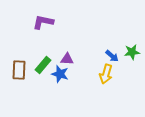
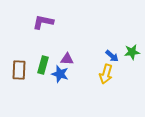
green rectangle: rotated 24 degrees counterclockwise
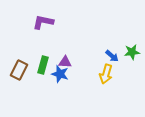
purple triangle: moved 2 px left, 3 px down
brown rectangle: rotated 24 degrees clockwise
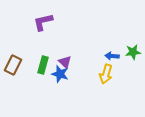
purple L-shape: rotated 25 degrees counterclockwise
green star: moved 1 px right
blue arrow: rotated 144 degrees clockwise
purple triangle: rotated 40 degrees clockwise
brown rectangle: moved 6 px left, 5 px up
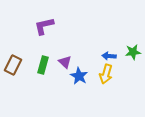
purple L-shape: moved 1 px right, 4 px down
blue arrow: moved 3 px left
blue star: moved 19 px right, 2 px down; rotated 12 degrees clockwise
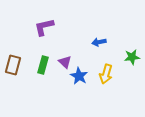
purple L-shape: moved 1 px down
green star: moved 1 px left, 5 px down
blue arrow: moved 10 px left, 14 px up; rotated 16 degrees counterclockwise
brown rectangle: rotated 12 degrees counterclockwise
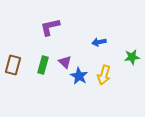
purple L-shape: moved 6 px right
yellow arrow: moved 2 px left, 1 px down
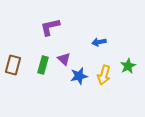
green star: moved 4 px left, 9 px down; rotated 21 degrees counterclockwise
purple triangle: moved 1 px left, 3 px up
blue star: rotated 30 degrees clockwise
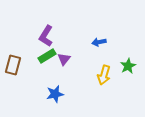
purple L-shape: moved 4 px left, 9 px down; rotated 45 degrees counterclockwise
purple triangle: rotated 24 degrees clockwise
green rectangle: moved 4 px right, 9 px up; rotated 42 degrees clockwise
blue star: moved 24 px left, 18 px down
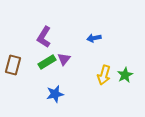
purple L-shape: moved 2 px left, 1 px down
blue arrow: moved 5 px left, 4 px up
green rectangle: moved 6 px down
green star: moved 3 px left, 9 px down
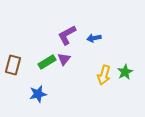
purple L-shape: moved 23 px right, 2 px up; rotated 30 degrees clockwise
green star: moved 3 px up
blue star: moved 17 px left
